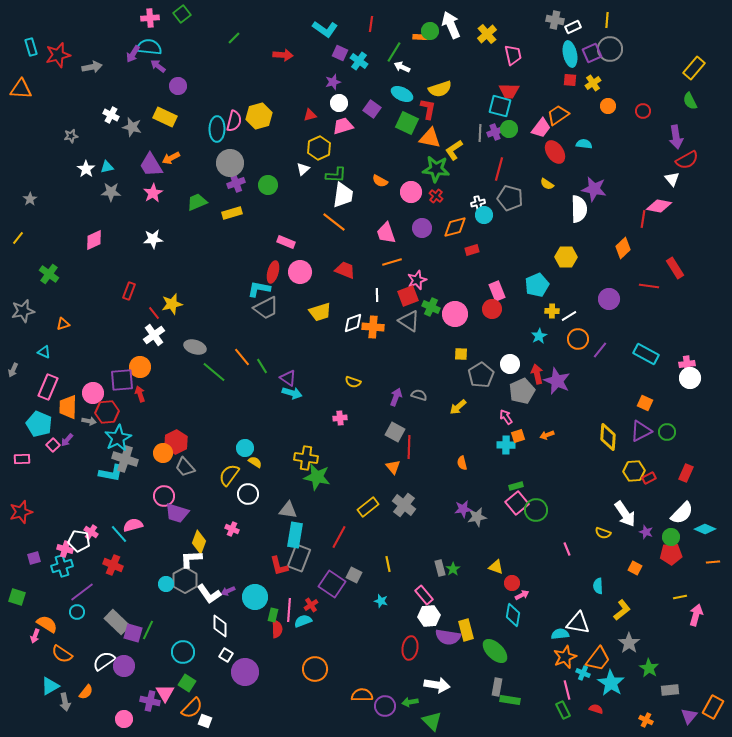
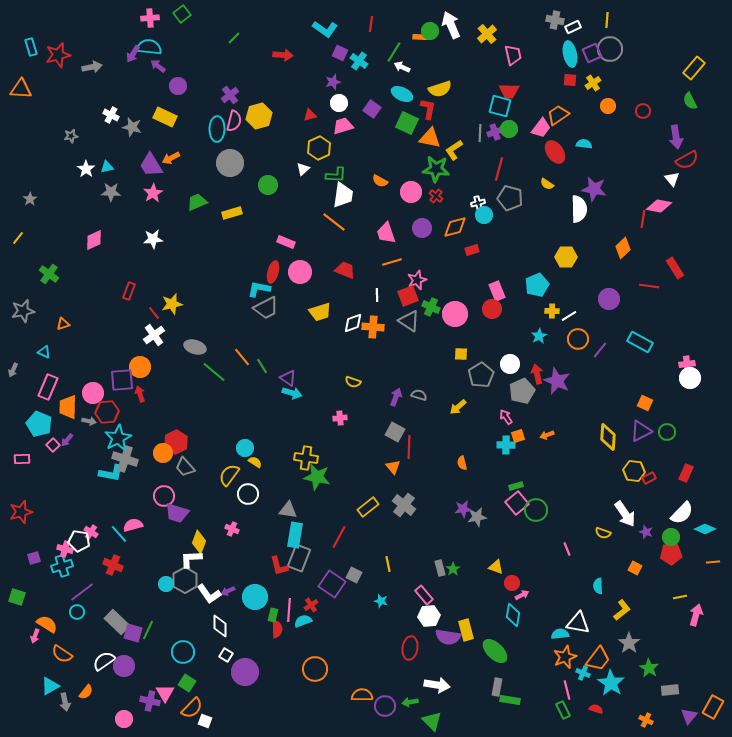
purple cross at (236, 183): moved 6 px left, 88 px up; rotated 18 degrees counterclockwise
cyan rectangle at (646, 354): moved 6 px left, 12 px up
yellow hexagon at (634, 471): rotated 10 degrees clockwise
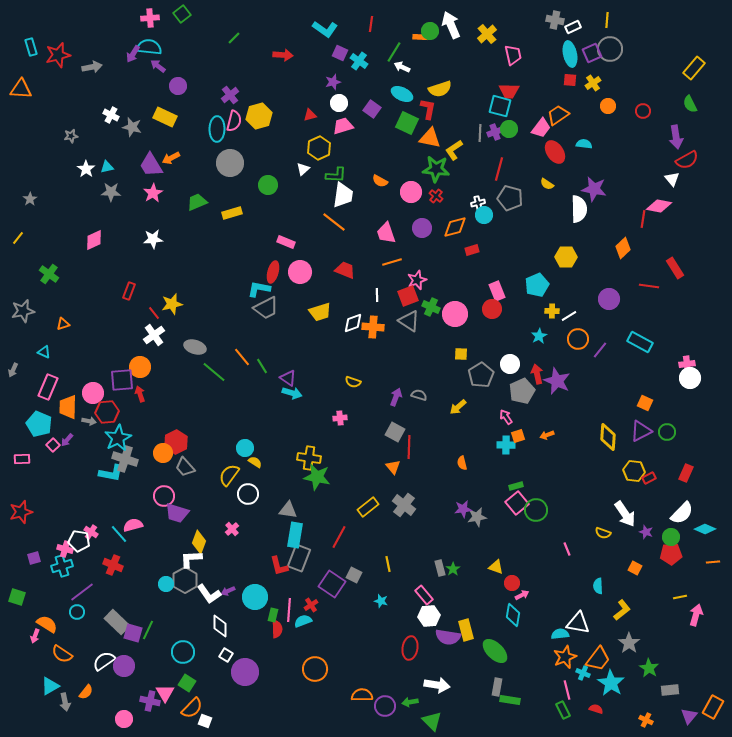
green semicircle at (690, 101): moved 3 px down
yellow cross at (306, 458): moved 3 px right
pink cross at (232, 529): rotated 24 degrees clockwise
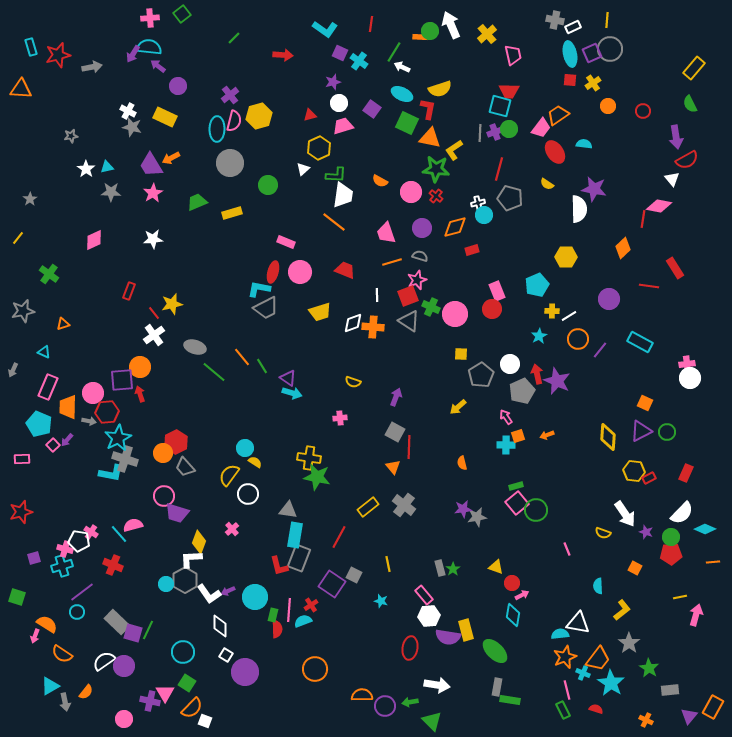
white cross at (111, 115): moved 17 px right, 4 px up
gray semicircle at (419, 395): moved 1 px right, 139 px up
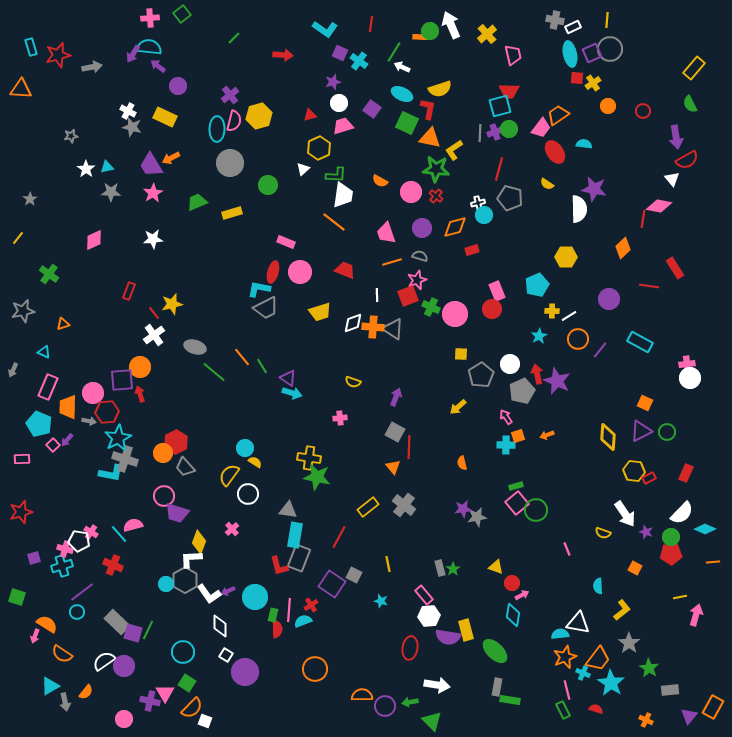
red square at (570, 80): moved 7 px right, 2 px up
cyan square at (500, 106): rotated 30 degrees counterclockwise
gray triangle at (409, 321): moved 16 px left, 8 px down
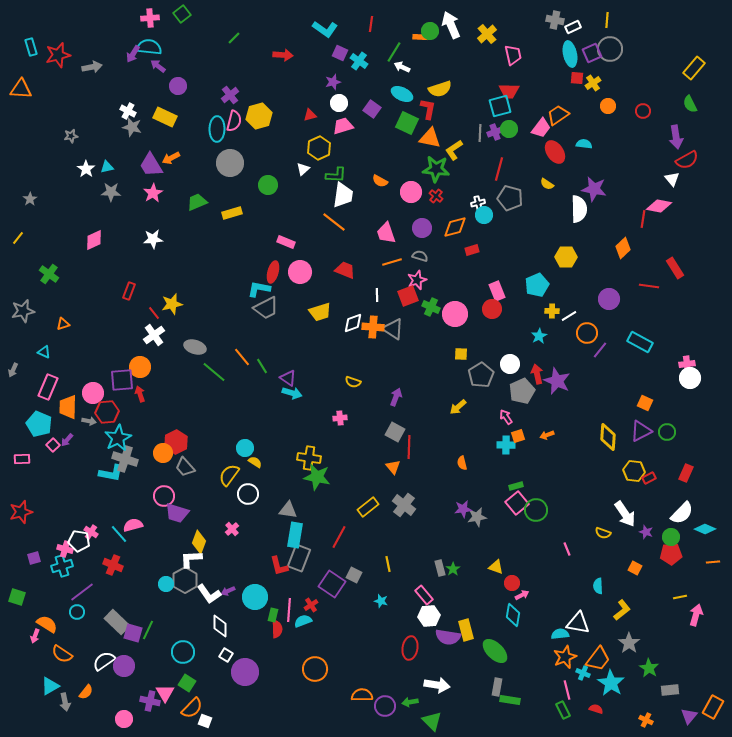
orange circle at (578, 339): moved 9 px right, 6 px up
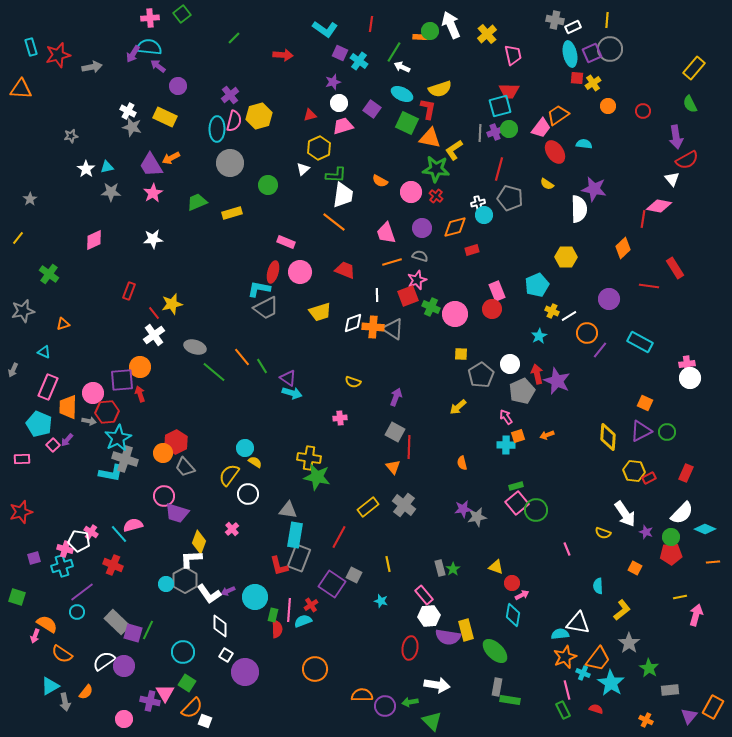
yellow cross at (552, 311): rotated 24 degrees clockwise
